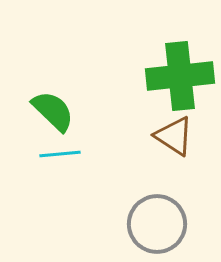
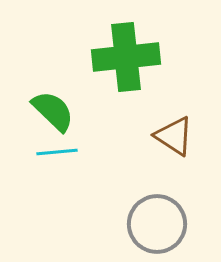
green cross: moved 54 px left, 19 px up
cyan line: moved 3 px left, 2 px up
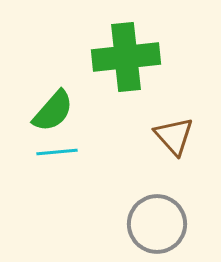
green semicircle: rotated 87 degrees clockwise
brown triangle: rotated 15 degrees clockwise
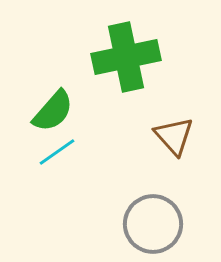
green cross: rotated 6 degrees counterclockwise
cyan line: rotated 30 degrees counterclockwise
gray circle: moved 4 px left
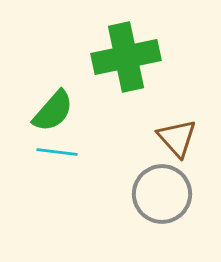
brown triangle: moved 3 px right, 2 px down
cyan line: rotated 42 degrees clockwise
gray circle: moved 9 px right, 30 px up
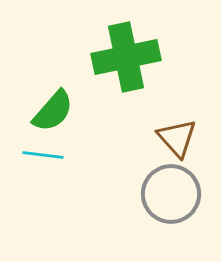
cyan line: moved 14 px left, 3 px down
gray circle: moved 9 px right
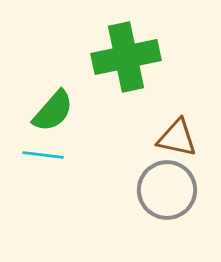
brown triangle: rotated 36 degrees counterclockwise
gray circle: moved 4 px left, 4 px up
